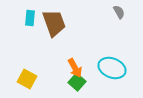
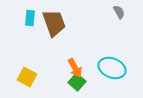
yellow square: moved 2 px up
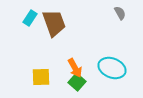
gray semicircle: moved 1 px right, 1 px down
cyan rectangle: rotated 28 degrees clockwise
yellow square: moved 14 px right; rotated 30 degrees counterclockwise
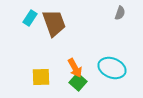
gray semicircle: rotated 48 degrees clockwise
green square: moved 1 px right
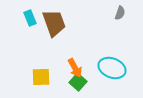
cyan rectangle: rotated 56 degrees counterclockwise
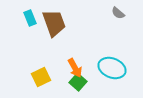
gray semicircle: moved 2 px left; rotated 112 degrees clockwise
yellow square: rotated 24 degrees counterclockwise
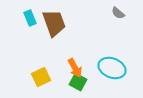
green square: rotated 12 degrees counterclockwise
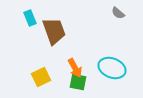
brown trapezoid: moved 8 px down
green square: rotated 18 degrees counterclockwise
